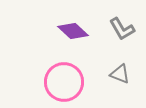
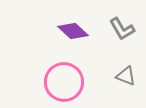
gray triangle: moved 6 px right, 2 px down
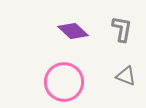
gray L-shape: rotated 140 degrees counterclockwise
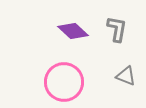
gray L-shape: moved 5 px left
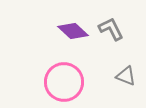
gray L-shape: moved 6 px left; rotated 36 degrees counterclockwise
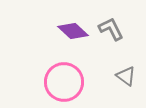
gray triangle: rotated 15 degrees clockwise
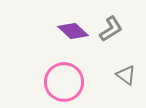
gray L-shape: rotated 84 degrees clockwise
gray triangle: moved 1 px up
